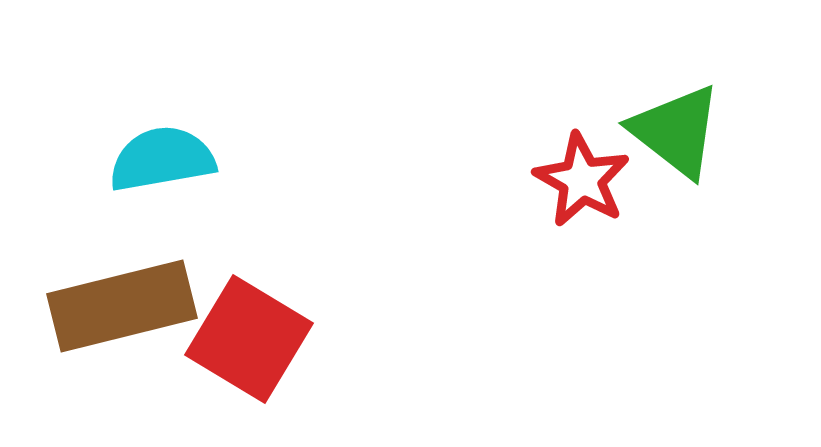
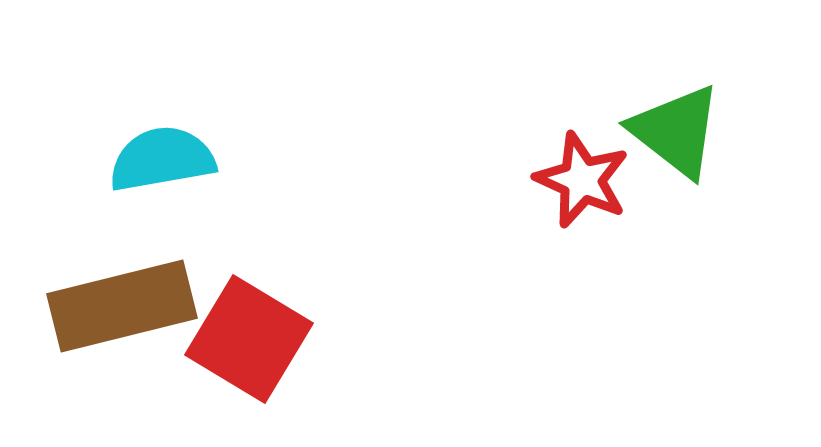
red star: rotated 6 degrees counterclockwise
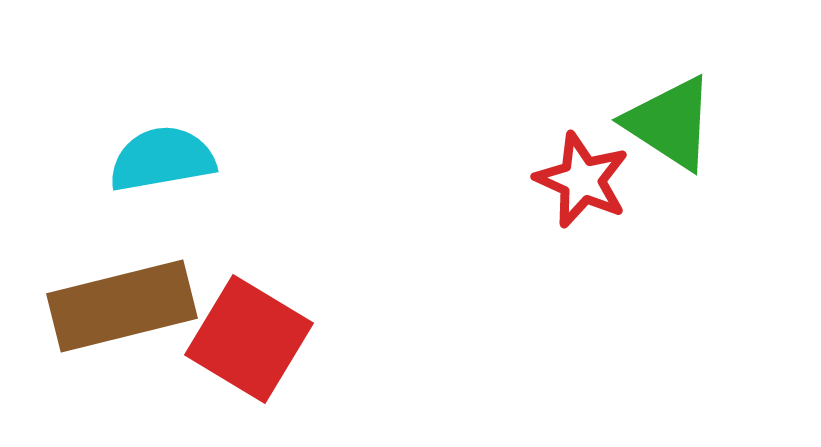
green triangle: moved 6 px left, 8 px up; rotated 5 degrees counterclockwise
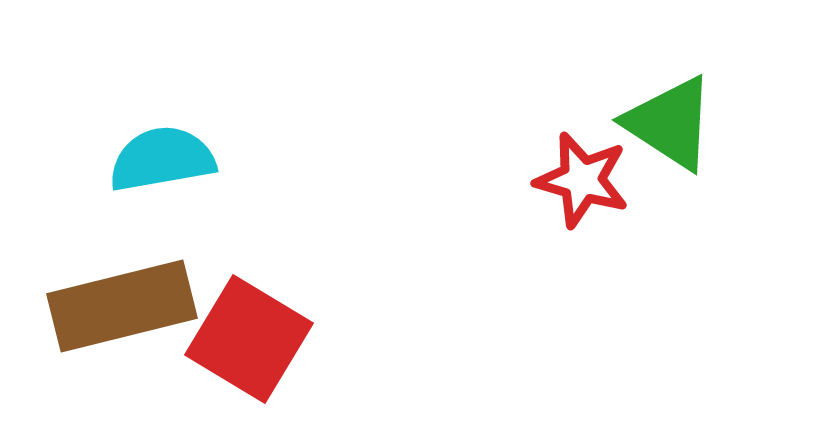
red star: rotated 8 degrees counterclockwise
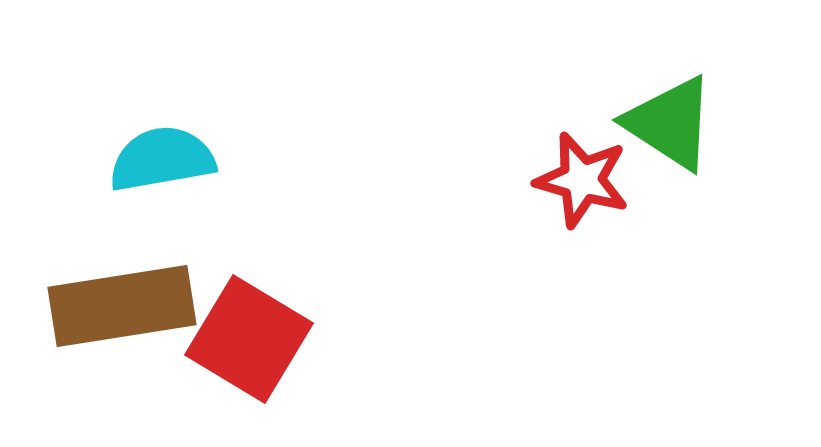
brown rectangle: rotated 5 degrees clockwise
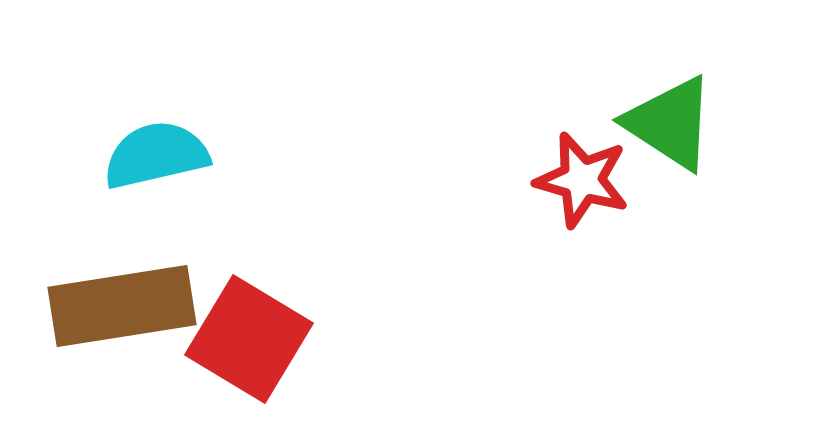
cyan semicircle: moved 6 px left, 4 px up; rotated 3 degrees counterclockwise
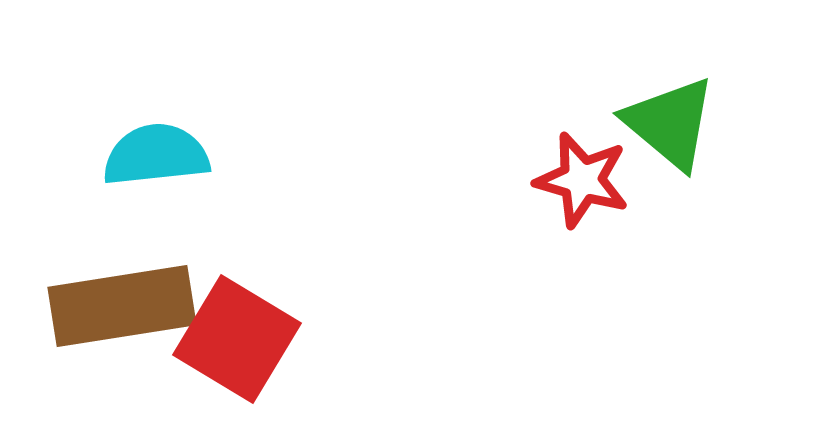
green triangle: rotated 7 degrees clockwise
cyan semicircle: rotated 7 degrees clockwise
red square: moved 12 px left
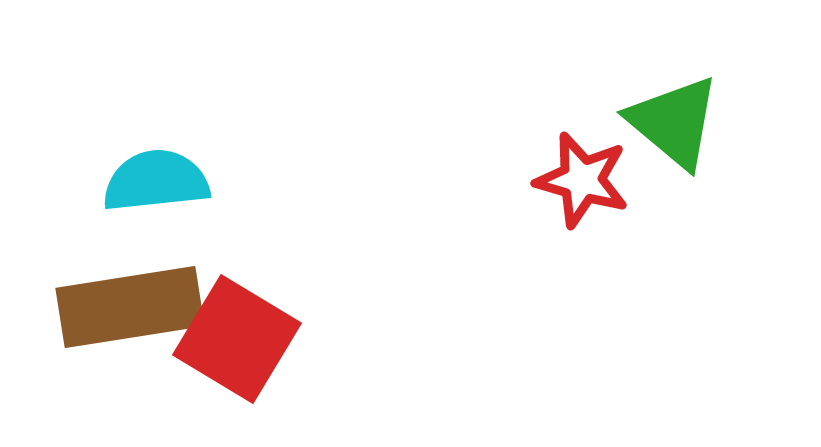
green triangle: moved 4 px right, 1 px up
cyan semicircle: moved 26 px down
brown rectangle: moved 8 px right, 1 px down
